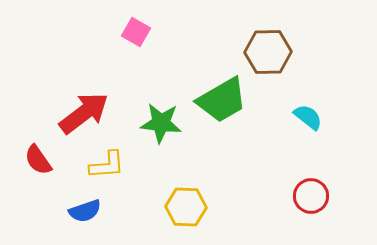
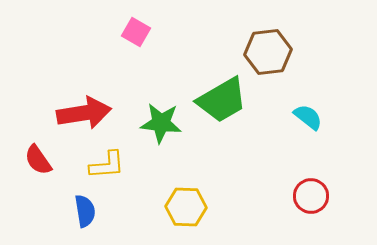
brown hexagon: rotated 6 degrees counterclockwise
red arrow: rotated 28 degrees clockwise
blue semicircle: rotated 80 degrees counterclockwise
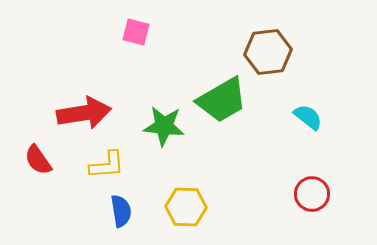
pink square: rotated 16 degrees counterclockwise
green star: moved 3 px right, 3 px down
red circle: moved 1 px right, 2 px up
blue semicircle: moved 36 px right
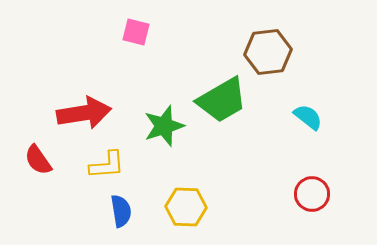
green star: rotated 24 degrees counterclockwise
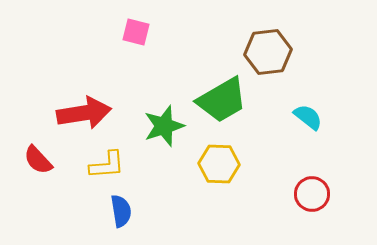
red semicircle: rotated 8 degrees counterclockwise
yellow hexagon: moved 33 px right, 43 px up
